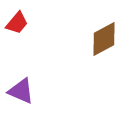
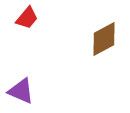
red trapezoid: moved 10 px right, 5 px up
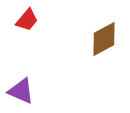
red trapezoid: moved 2 px down
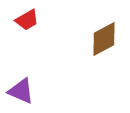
red trapezoid: rotated 20 degrees clockwise
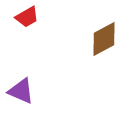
red trapezoid: moved 3 px up
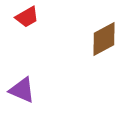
purple triangle: moved 1 px right, 1 px up
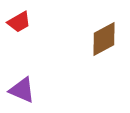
red trapezoid: moved 8 px left, 5 px down
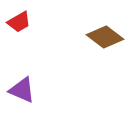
brown diamond: moved 1 px right, 2 px up; rotated 66 degrees clockwise
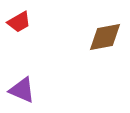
brown diamond: rotated 48 degrees counterclockwise
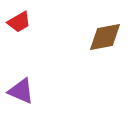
purple triangle: moved 1 px left, 1 px down
